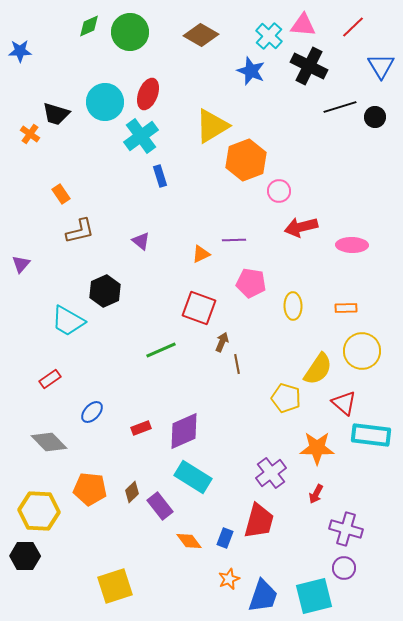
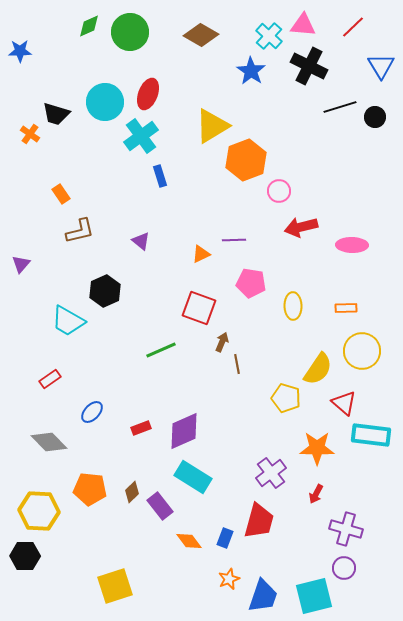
blue star at (251, 71): rotated 12 degrees clockwise
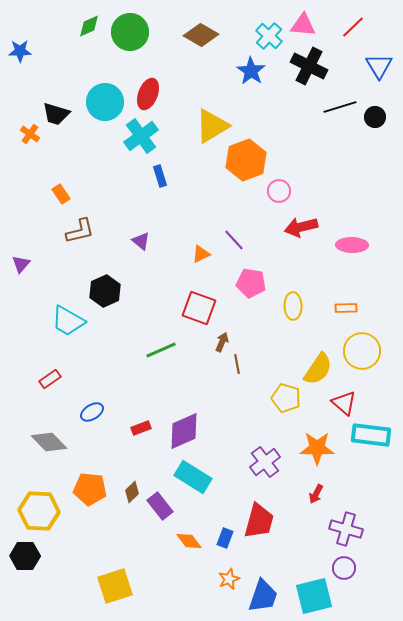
blue triangle at (381, 66): moved 2 px left
purple line at (234, 240): rotated 50 degrees clockwise
blue ellipse at (92, 412): rotated 15 degrees clockwise
purple cross at (271, 473): moved 6 px left, 11 px up
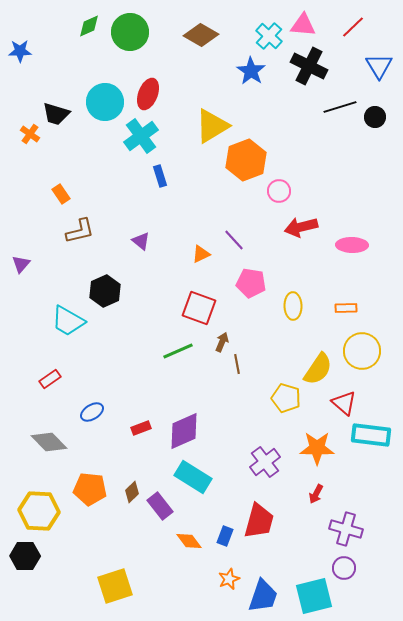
green line at (161, 350): moved 17 px right, 1 px down
blue rectangle at (225, 538): moved 2 px up
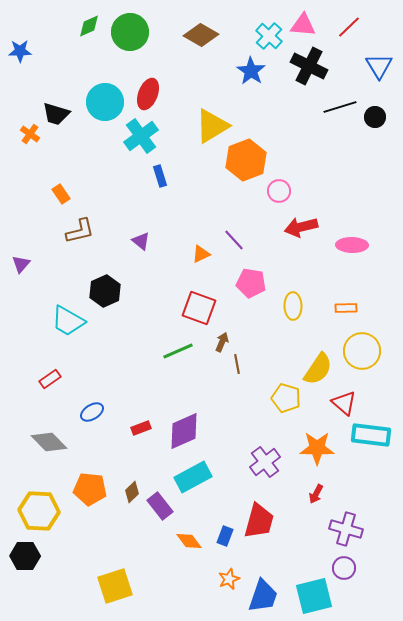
red line at (353, 27): moved 4 px left
cyan rectangle at (193, 477): rotated 60 degrees counterclockwise
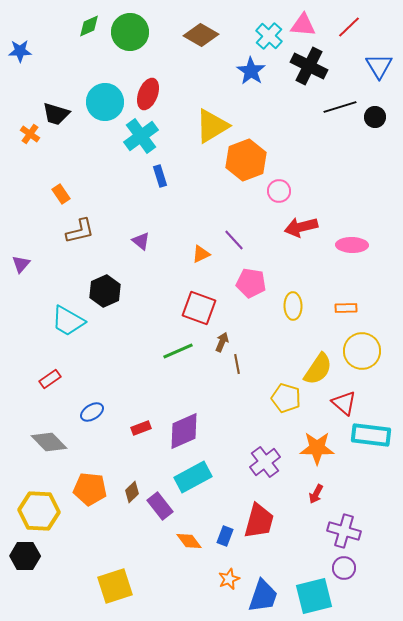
purple cross at (346, 529): moved 2 px left, 2 px down
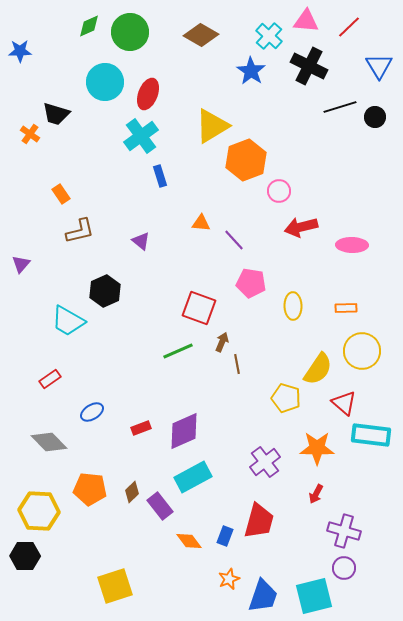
pink triangle at (303, 25): moved 3 px right, 4 px up
cyan circle at (105, 102): moved 20 px up
orange triangle at (201, 254): moved 31 px up; rotated 30 degrees clockwise
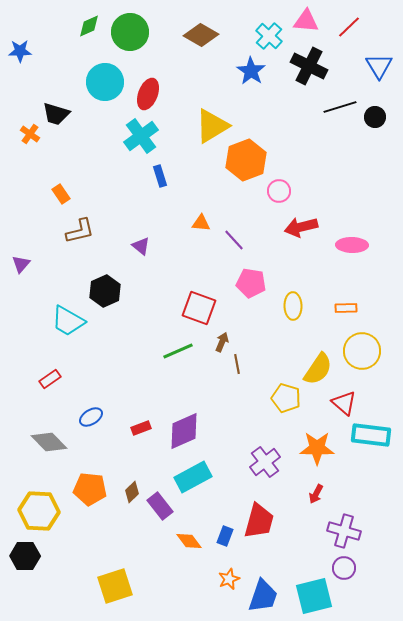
purple triangle at (141, 241): moved 5 px down
blue ellipse at (92, 412): moved 1 px left, 5 px down
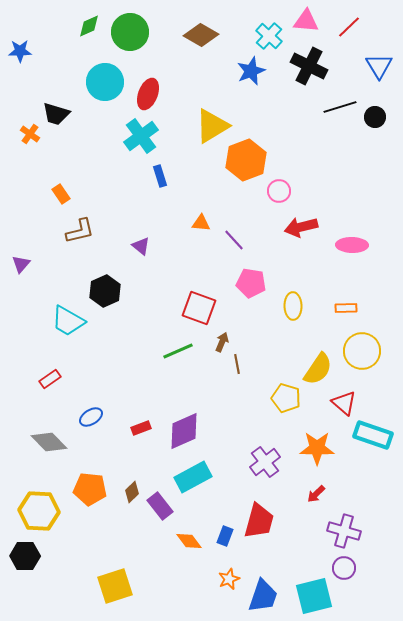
blue star at (251, 71): rotated 16 degrees clockwise
cyan rectangle at (371, 435): moved 2 px right; rotated 12 degrees clockwise
red arrow at (316, 494): rotated 18 degrees clockwise
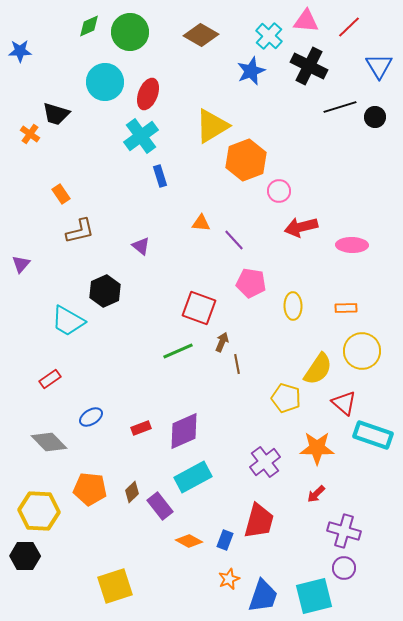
blue rectangle at (225, 536): moved 4 px down
orange diamond at (189, 541): rotated 24 degrees counterclockwise
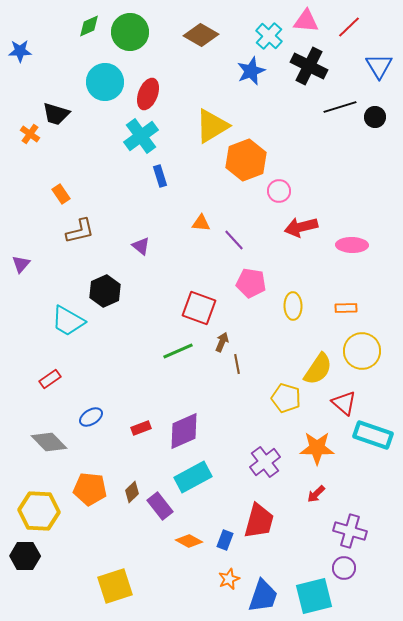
purple cross at (344, 531): moved 6 px right
